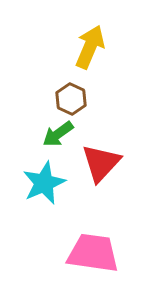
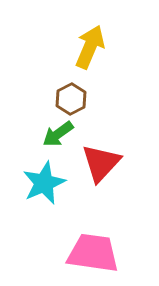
brown hexagon: rotated 8 degrees clockwise
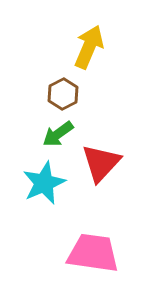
yellow arrow: moved 1 px left
brown hexagon: moved 8 px left, 5 px up
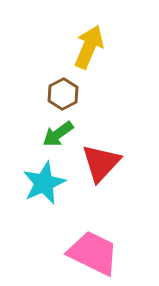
pink trapezoid: rotated 18 degrees clockwise
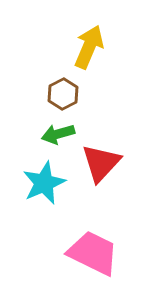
green arrow: rotated 20 degrees clockwise
